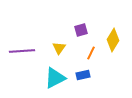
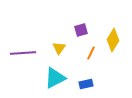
purple line: moved 1 px right, 2 px down
blue rectangle: moved 3 px right, 9 px down
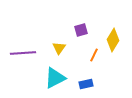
orange line: moved 3 px right, 2 px down
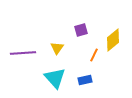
yellow diamond: rotated 20 degrees clockwise
yellow triangle: moved 2 px left
cyan triangle: rotated 45 degrees counterclockwise
blue rectangle: moved 1 px left, 4 px up
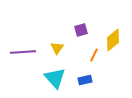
purple line: moved 1 px up
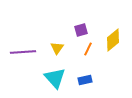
orange line: moved 6 px left, 6 px up
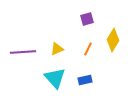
purple square: moved 6 px right, 11 px up
yellow diamond: rotated 20 degrees counterclockwise
yellow triangle: moved 1 px down; rotated 32 degrees clockwise
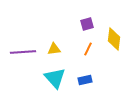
purple square: moved 5 px down
yellow diamond: moved 1 px right, 1 px up; rotated 25 degrees counterclockwise
yellow triangle: moved 3 px left; rotated 16 degrees clockwise
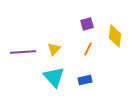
yellow diamond: moved 1 px right, 3 px up
yellow triangle: rotated 40 degrees counterclockwise
cyan triangle: moved 1 px left, 1 px up
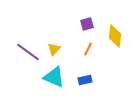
purple line: moved 5 px right; rotated 40 degrees clockwise
cyan triangle: rotated 25 degrees counterclockwise
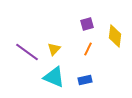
purple line: moved 1 px left
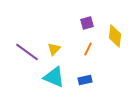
purple square: moved 1 px up
